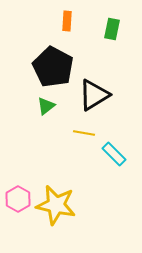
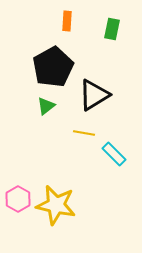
black pentagon: rotated 15 degrees clockwise
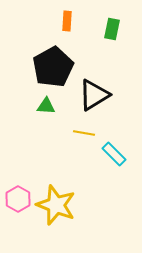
green triangle: rotated 42 degrees clockwise
yellow star: rotated 9 degrees clockwise
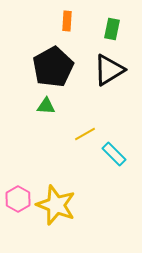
black triangle: moved 15 px right, 25 px up
yellow line: moved 1 px right, 1 px down; rotated 40 degrees counterclockwise
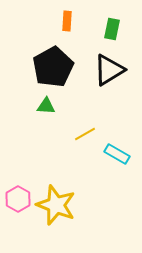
cyan rectangle: moved 3 px right; rotated 15 degrees counterclockwise
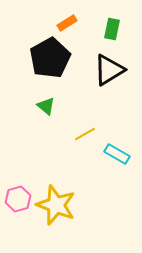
orange rectangle: moved 2 px down; rotated 54 degrees clockwise
black pentagon: moved 3 px left, 9 px up
green triangle: rotated 36 degrees clockwise
pink hexagon: rotated 15 degrees clockwise
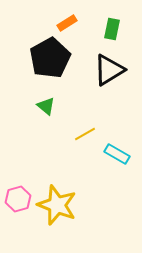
yellow star: moved 1 px right
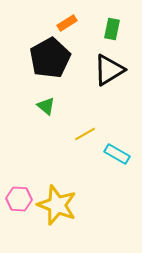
pink hexagon: moved 1 px right; rotated 20 degrees clockwise
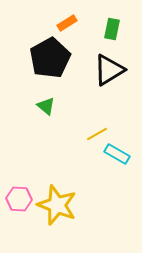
yellow line: moved 12 px right
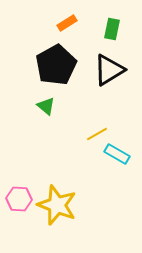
black pentagon: moved 6 px right, 7 px down
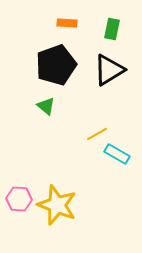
orange rectangle: rotated 36 degrees clockwise
black pentagon: rotated 9 degrees clockwise
